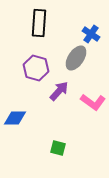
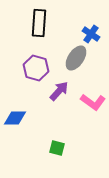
green square: moved 1 px left
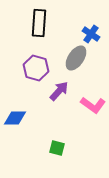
pink L-shape: moved 3 px down
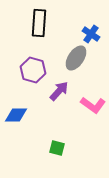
purple hexagon: moved 3 px left, 2 px down
blue diamond: moved 1 px right, 3 px up
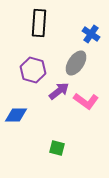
gray ellipse: moved 5 px down
purple arrow: rotated 10 degrees clockwise
pink L-shape: moved 7 px left, 4 px up
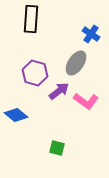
black rectangle: moved 8 px left, 4 px up
purple hexagon: moved 2 px right, 3 px down
blue diamond: rotated 40 degrees clockwise
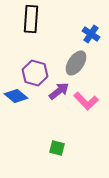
pink L-shape: rotated 10 degrees clockwise
blue diamond: moved 19 px up
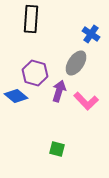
purple arrow: rotated 35 degrees counterclockwise
green square: moved 1 px down
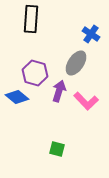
blue diamond: moved 1 px right, 1 px down
